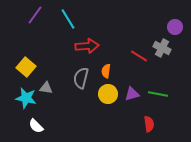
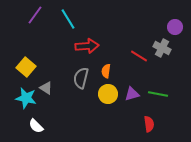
gray triangle: rotated 24 degrees clockwise
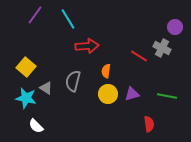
gray semicircle: moved 8 px left, 3 px down
green line: moved 9 px right, 2 px down
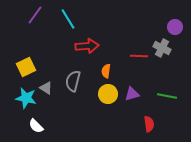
red line: rotated 30 degrees counterclockwise
yellow square: rotated 24 degrees clockwise
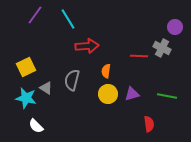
gray semicircle: moved 1 px left, 1 px up
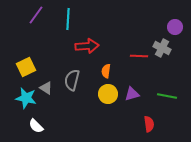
purple line: moved 1 px right
cyan line: rotated 35 degrees clockwise
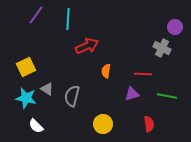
red arrow: rotated 20 degrees counterclockwise
red line: moved 4 px right, 18 px down
gray semicircle: moved 16 px down
gray triangle: moved 1 px right, 1 px down
yellow circle: moved 5 px left, 30 px down
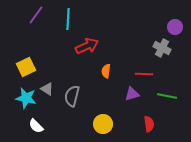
red line: moved 1 px right
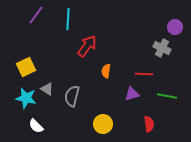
red arrow: rotated 30 degrees counterclockwise
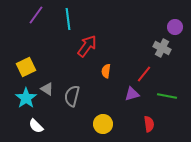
cyan line: rotated 10 degrees counterclockwise
red line: rotated 54 degrees counterclockwise
cyan star: rotated 25 degrees clockwise
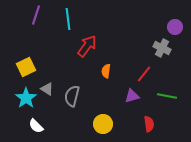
purple line: rotated 18 degrees counterclockwise
purple triangle: moved 2 px down
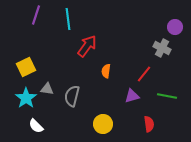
gray triangle: rotated 24 degrees counterclockwise
